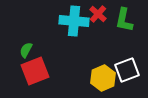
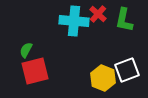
red square: rotated 8 degrees clockwise
yellow hexagon: rotated 15 degrees counterclockwise
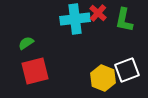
red cross: moved 1 px up
cyan cross: moved 1 px right, 2 px up; rotated 12 degrees counterclockwise
green semicircle: moved 7 px up; rotated 28 degrees clockwise
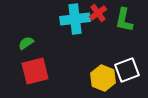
red cross: rotated 12 degrees clockwise
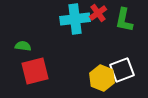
green semicircle: moved 3 px left, 3 px down; rotated 42 degrees clockwise
white square: moved 5 px left
yellow hexagon: moved 1 px left
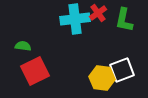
red square: rotated 12 degrees counterclockwise
yellow hexagon: rotated 15 degrees counterclockwise
